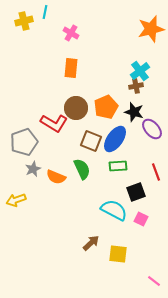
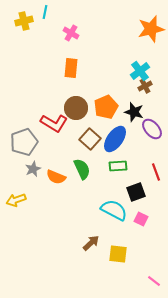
brown cross: moved 9 px right; rotated 16 degrees counterclockwise
brown square: moved 1 px left, 2 px up; rotated 20 degrees clockwise
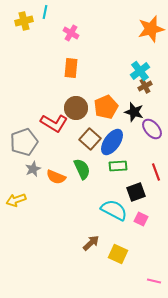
blue ellipse: moved 3 px left, 3 px down
yellow square: rotated 18 degrees clockwise
pink line: rotated 24 degrees counterclockwise
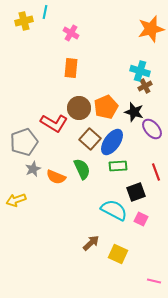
cyan cross: rotated 36 degrees counterclockwise
brown circle: moved 3 px right
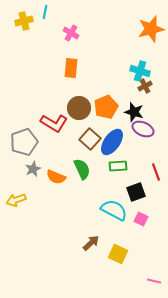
purple ellipse: moved 9 px left; rotated 25 degrees counterclockwise
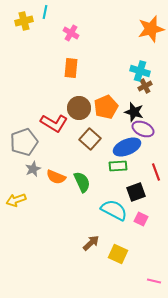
blue ellipse: moved 15 px right, 5 px down; rotated 32 degrees clockwise
green semicircle: moved 13 px down
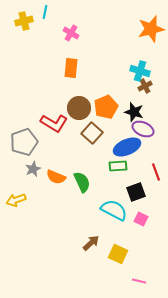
brown square: moved 2 px right, 6 px up
pink line: moved 15 px left
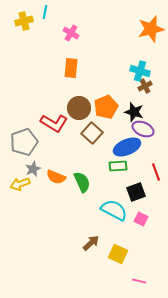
yellow arrow: moved 4 px right, 16 px up
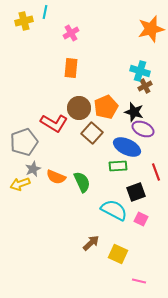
pink cross: rotated 28 degrees clockwise
blue ellipse: rotated 48 degrees clockwise
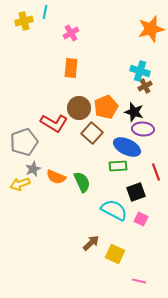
purple ellipse: rotated 20 degrees counterclockwise
yellow square: moved 3 px left
